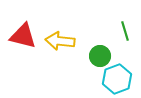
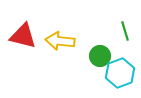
cyan hexagon: moved 3 px right, 6 px up
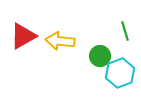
red triangle: rotated 44 degrees counterclockwise
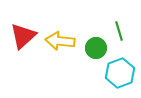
green line: moved 6 px left
red triangle: rotated 12 degrees counterclockwise
green circle: moved 4 px left, 8 px up
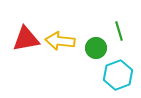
red triangle: moved 3 px right, 3 px down; rotated 32 degrees clockwise
cyan hexagon: moved 2 px left, 2 px down
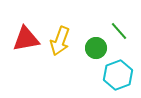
green line: rotated 24 degrees counterclockwise
yellow arrow: rotated 76 degrees counterclockwise
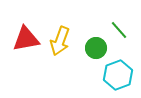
green line: moved 1 px up
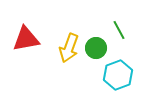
green line: rotated 12 degrees clockwise
yellow arrow: moved 9 px right, 7 px down
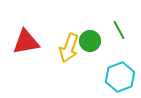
red triangle: moved 3 px down
green circle: moved 6 px left, 7 px up
cyan hexagon: moved 2 px right, 2 px down
